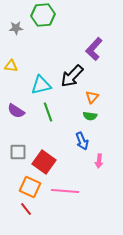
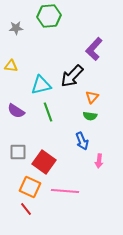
green hexagon: moved 6 px right, 1 px down
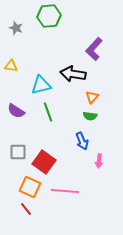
gray star: rotated 24 degrees clockwise
black arrow: moved 1 px right, 2 px up; rotated 55 degrees clockwise
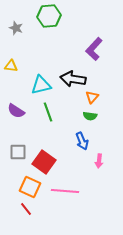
black arrow: moved 5 px down
